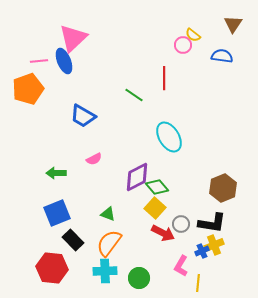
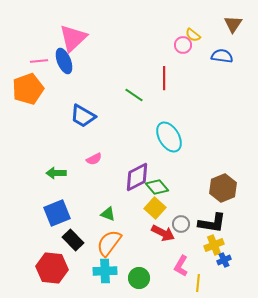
blue cross: moved 22 px right, 9 px down
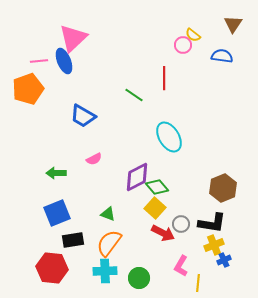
black rectangle: rotated 55 degrees counterclockwise
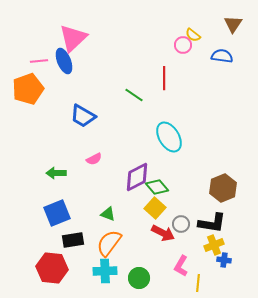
blue cross: rotated 32 degrees clockwise
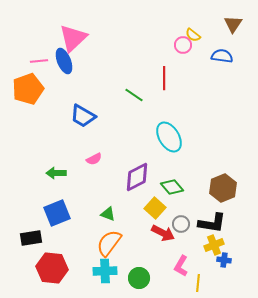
green diamond: moved 15 px right
black rectangle: moved 42 px left, 2 px up
